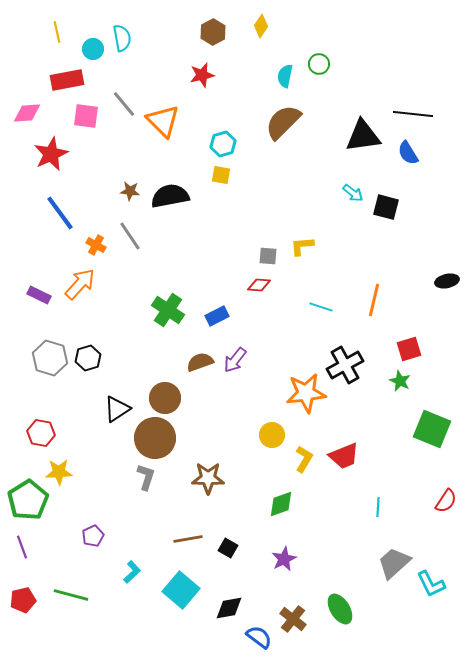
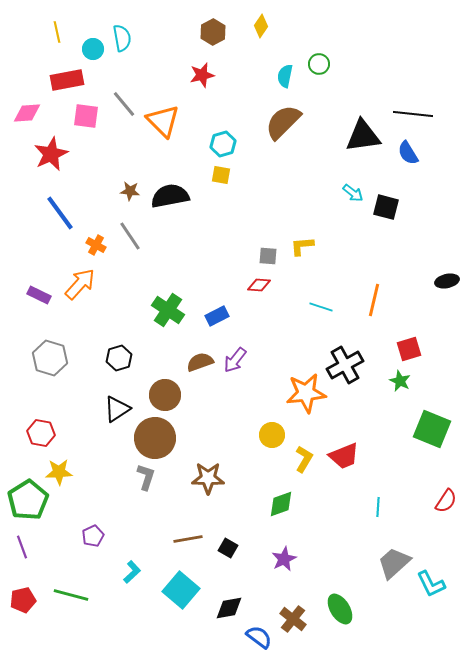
black hexagon at (88, 358): moved 31 px right
brown circle at (165, 398): moved 3 px up
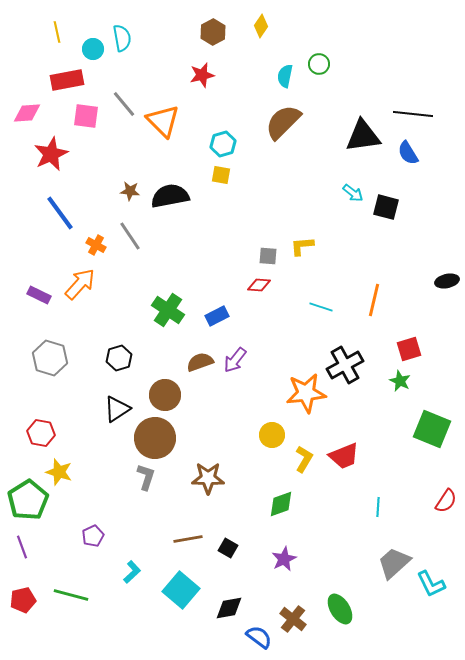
yellow star at (59, 472): rotated 20 degrees clockwise
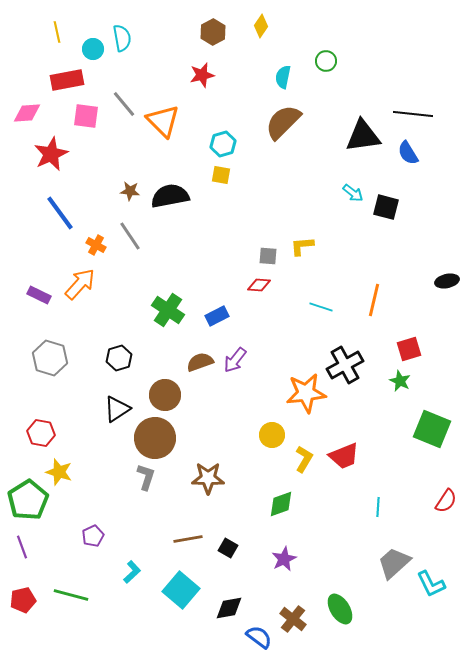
green circle at (319, 64): moved 7 px right, 3 px up
cyan semicircle at (285, 76): moved 2 px left, 1 px down
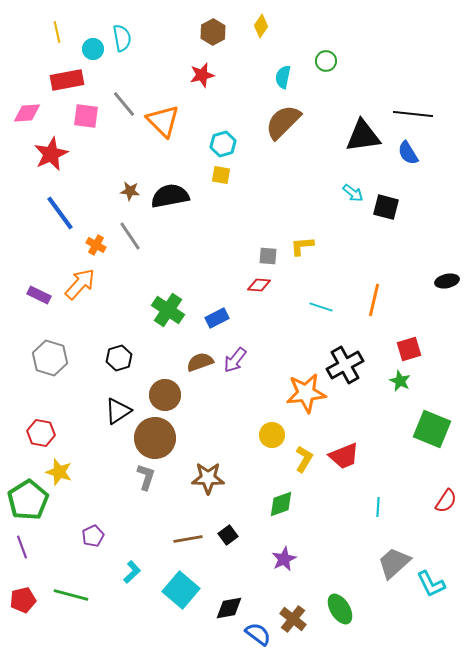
blue rectangle at (217, 316): moved 2 px down
black triangle at (117, 409): moved 1 px right, 2 px down
black square at (228, 548): moved 13 px up; rotated 24 degrees clockwise
blue semicircle at (259, 637): moved 1 px left, 3 px up
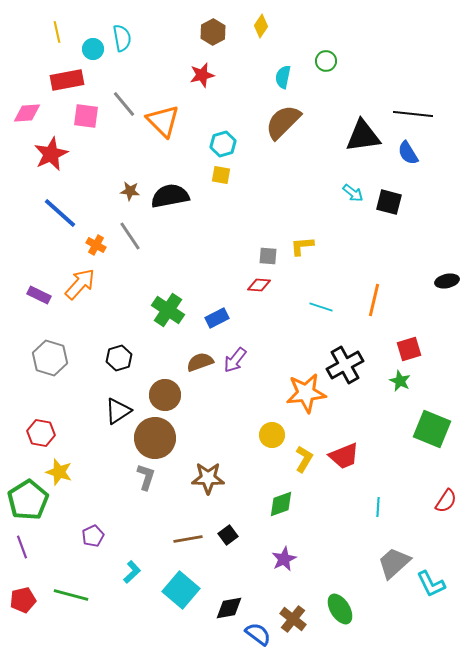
black square at (386, 207): moved 3 px right, 5 px up
blue line at (60, 213): rotated 12 degrees counterclockwise
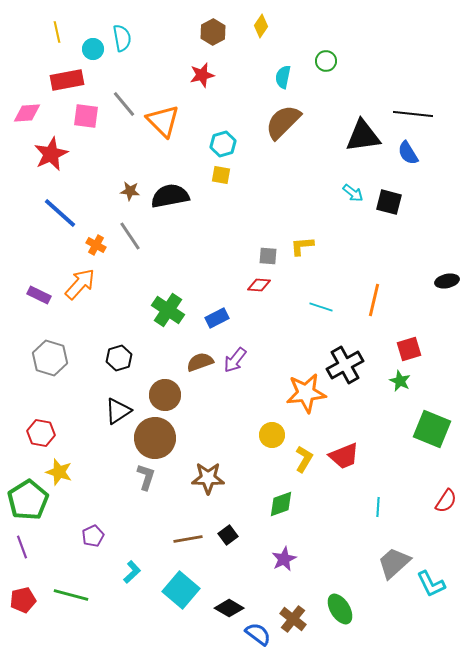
black diamond at (229, 608): rotated 40 degrees clockwise
